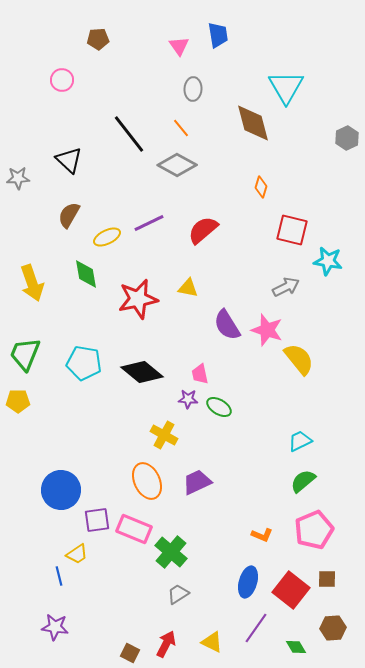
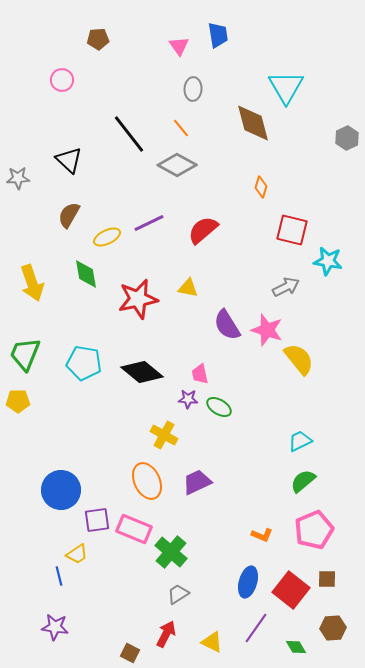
red arrow at (166, 644): moved 10 px up
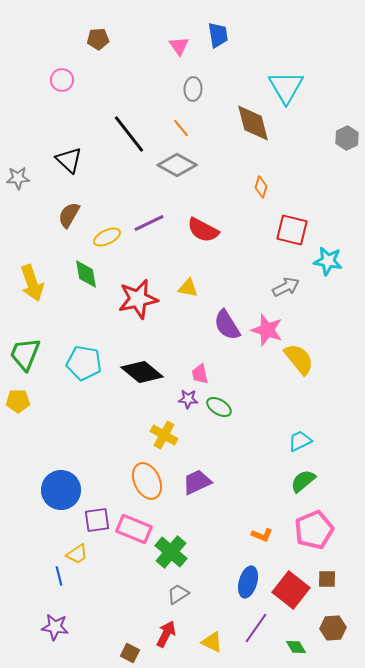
red semicircle at (203, 230): rotated 112 degrees counterclockwise
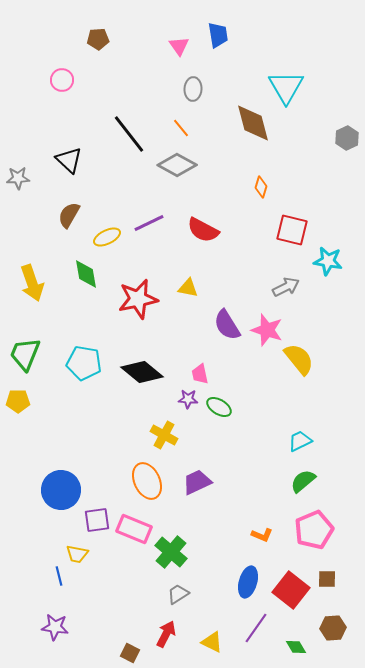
yellow trapezoid at (77, 554): rotated 45 degrees clockwise
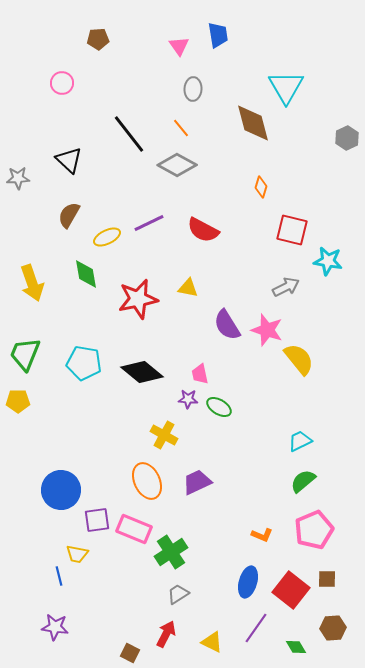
pink circle at (62, 80): moved 3 px down
green cross at (171, 552): rotated 16 degrees clockwise
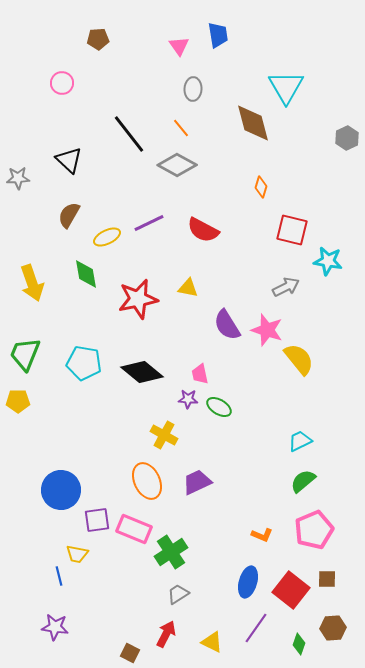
green diamond at (296, 647): moved 3 px right, 3 px up; rotated 50 degrees clockwise
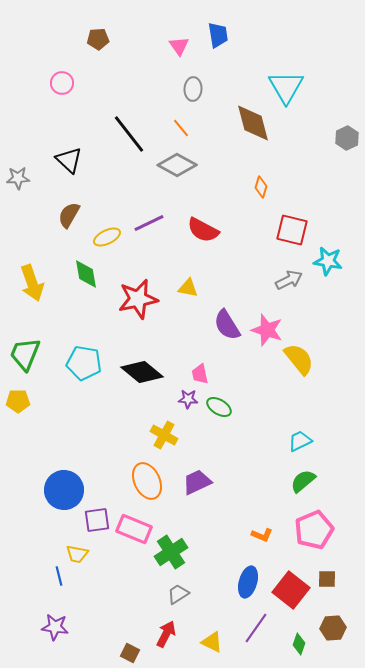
gray arrow at (286, 287): moved 3 px right, 7 px up
blue circle at (61, 490): moved 3 px right
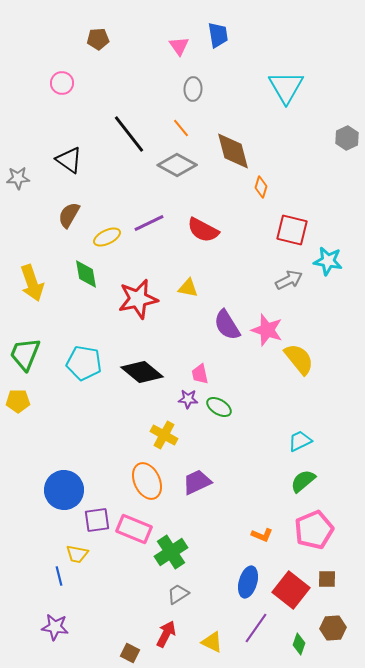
brown diamond at (253, 123): moved 20 px left, 28 px down
black triangle at (69, 160): rotated 8 degrees counterclockwise
